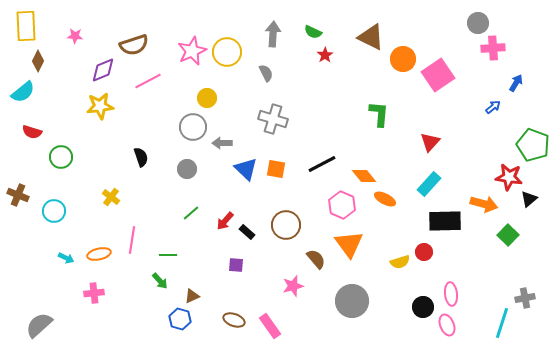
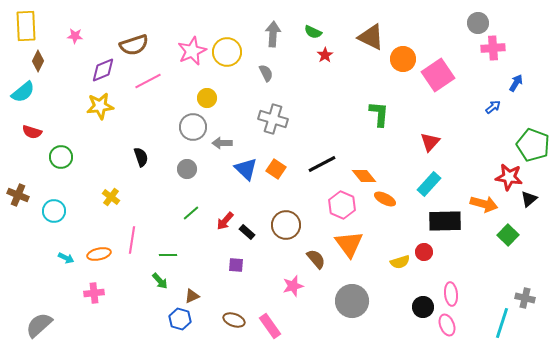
orange square at (276, 169): rotated 24 degrees clockwise
gray cross at (525, 298): rotated 24 degrees clockwise
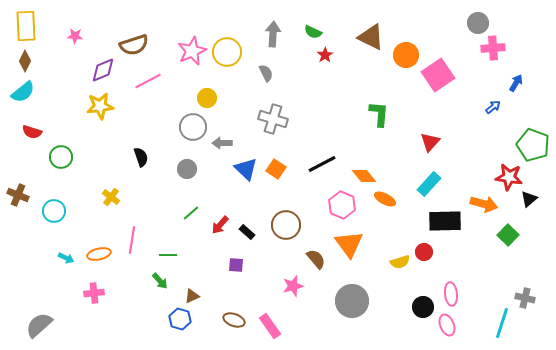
orange circle at (403, 59): moved 3 px right, 4 px up
brown diamond at (38, 61): moved 13 px left
red arrow at (225, 221): moved 5 px left, 4 px down
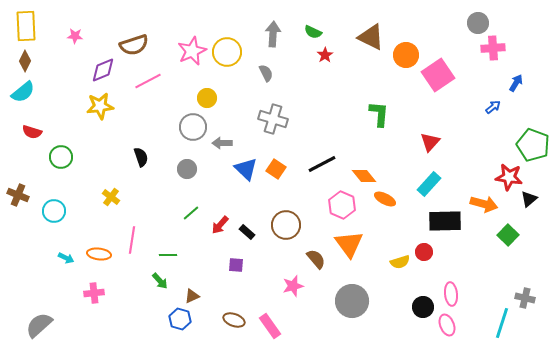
orange ellipse at (99, 254): rotated 20 degrees clockwise
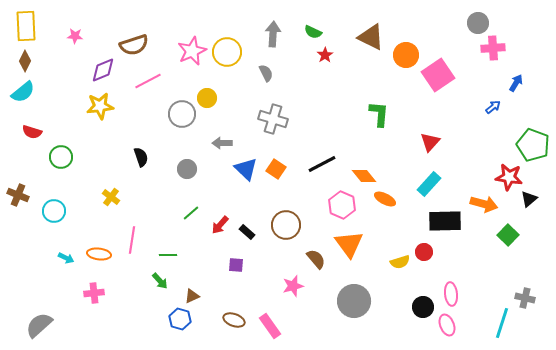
gray circle at (193, 127): moved 11 px left, 13 px up
gray circle at (352, 301): moved 2 px right
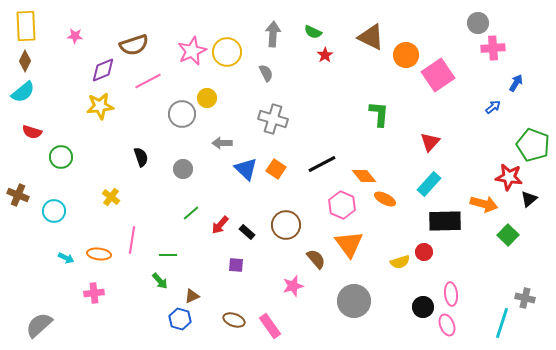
gray circle at (187, 169): moved 4 px left
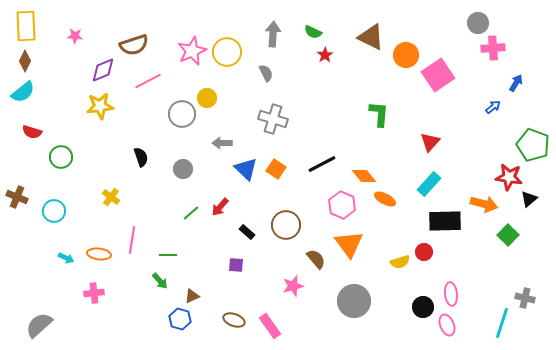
brown cross at (18, 195): moved 1 px left, 2 px down
red arrow at (220, 225): moved 18 px up
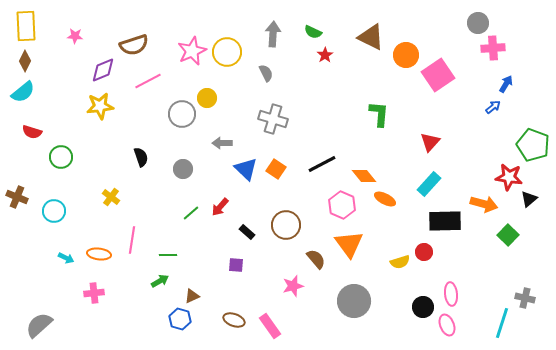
blue arrow at (516, 83): moved 10 px left, 1 px down
green arrow at (160, 281): rotated 78 degrees counterclockwise
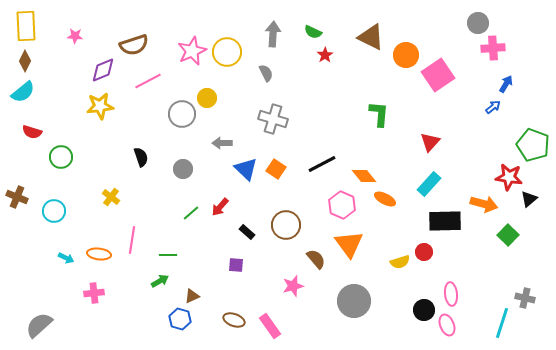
black circle at (423, 307): moved 1 px right, 3 px down
